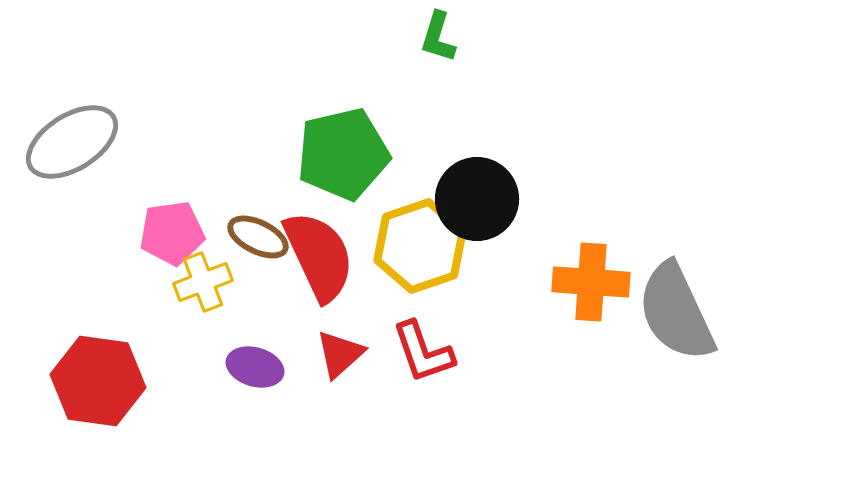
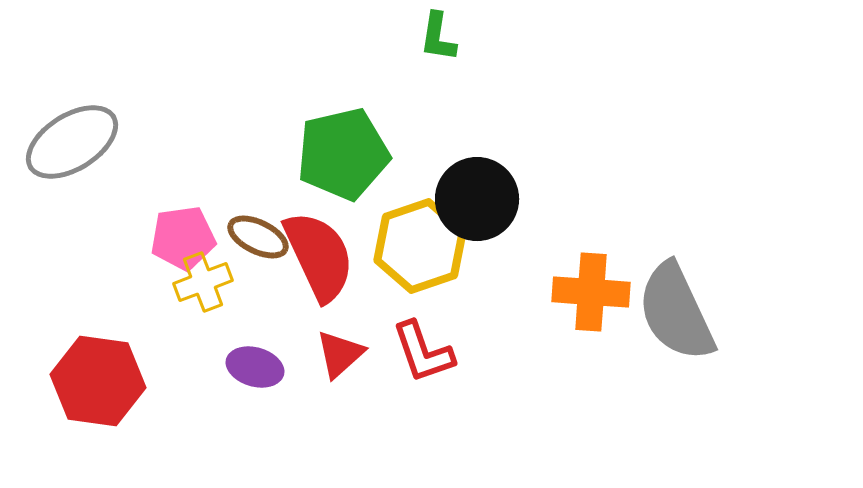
green L-shape: rotated 8 degrees counterclockwise
pink pentagon: moved 11 px right, 5 px down
orange cross: moved 10 px down
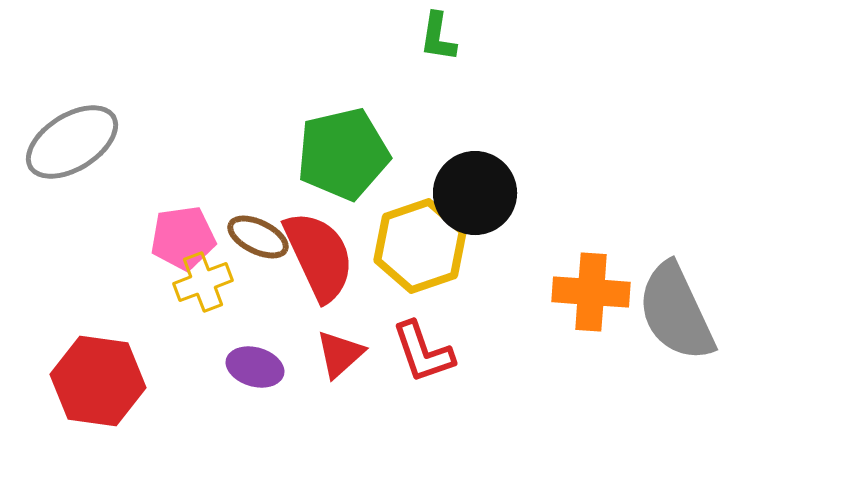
black circle: moved 2 px left, 6 px up
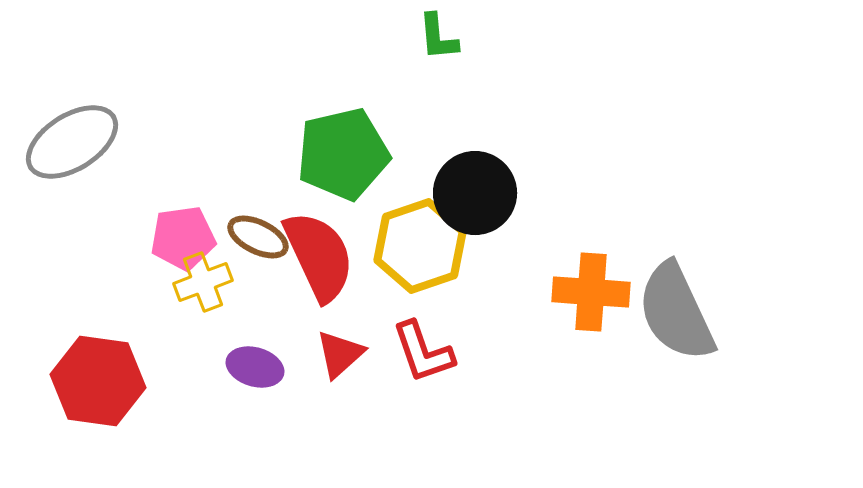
green L-shape: rotated 14 degrees counterclockwise
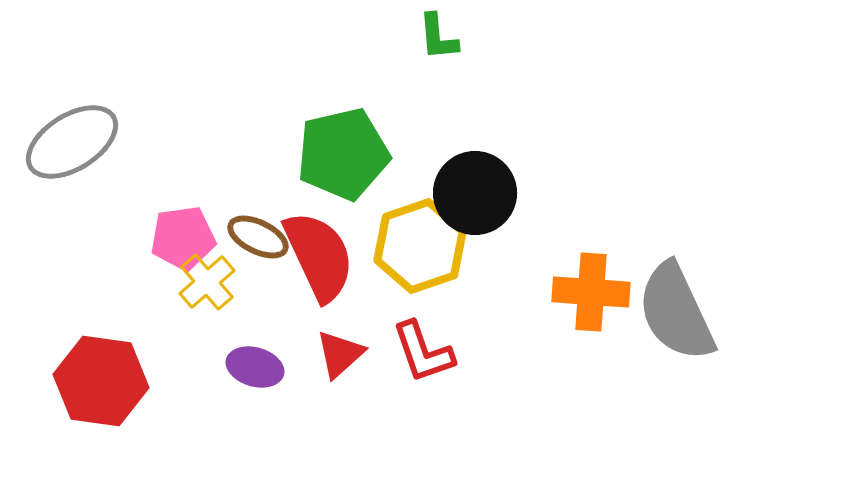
yellow cross: moved 4 px right; rotated 20 degrees counterclockwise
red hexagon: moved 3 px right
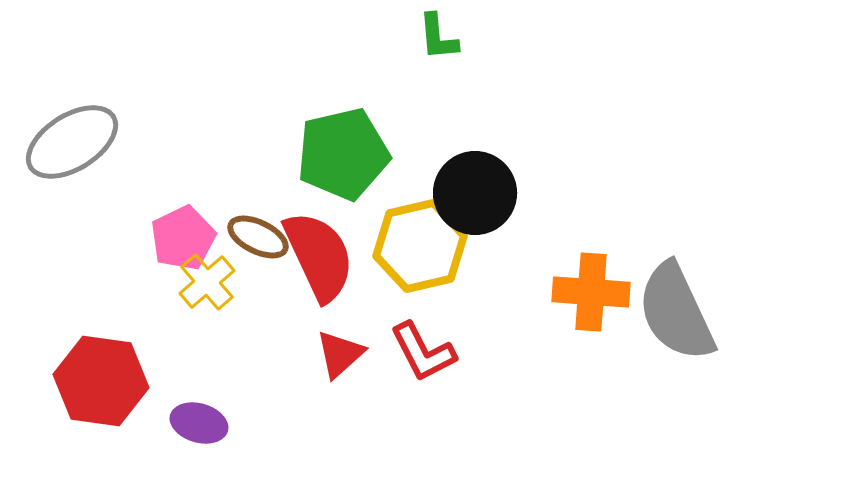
pink pentagon: rotated 18 degrees counterclockwise
yellow hexagon: rotated 6 degrees clockwise
red L-shape: rotated 8 degrees counterclockwise
purple ellipse: moved 56 px left, 56 px down
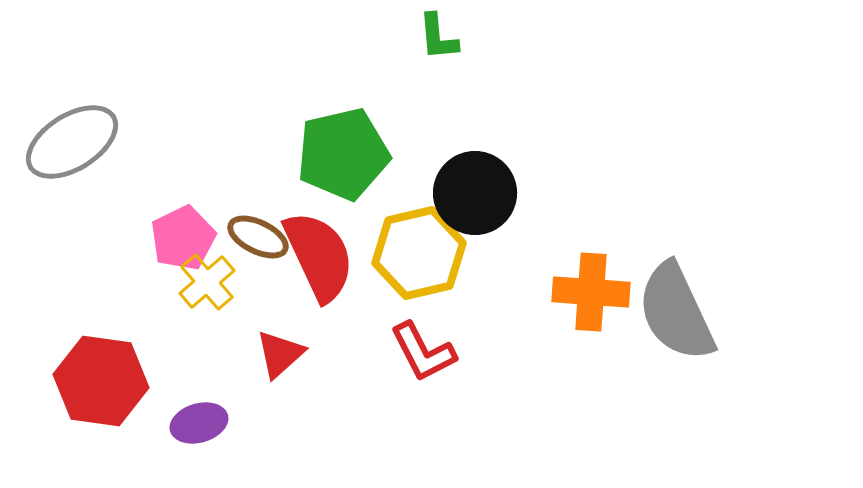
yellow hexagon: moved 1 px left, 7 px down
red triangle: moved 60 px left
purple ellipse: rotated 32 degrees counterclockwise
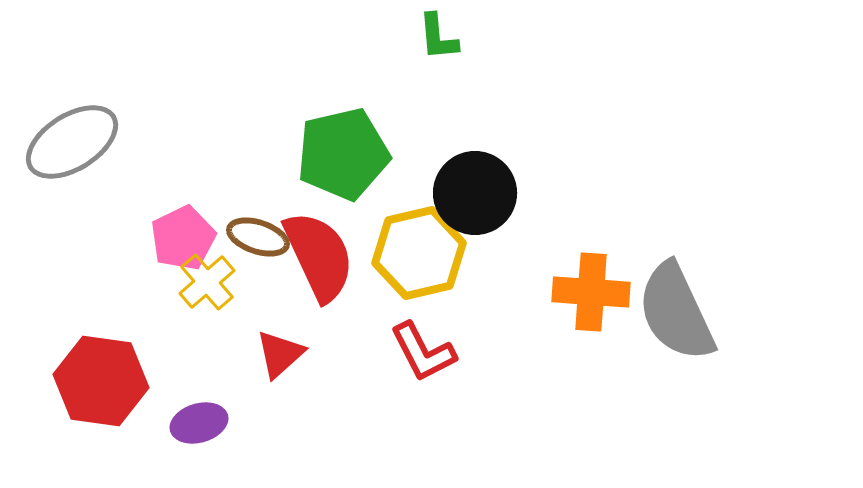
brown ellipse: rotated 8 degrees counterclockwise
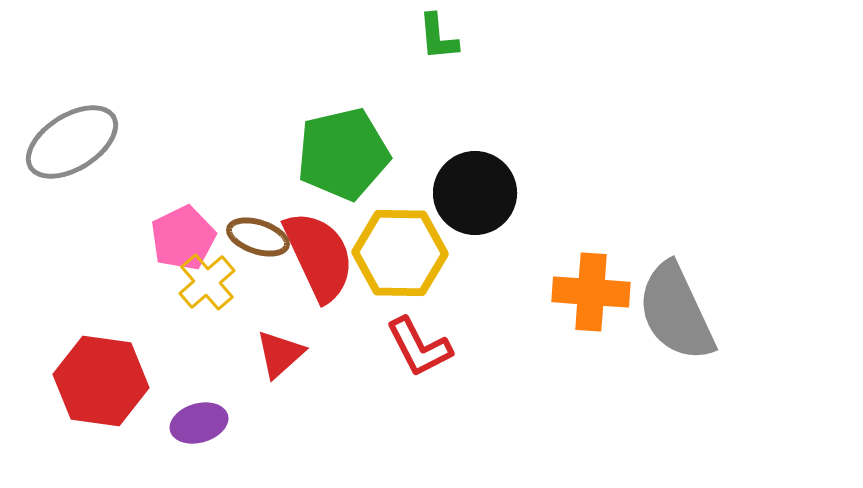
yellow hexagon: moved 19 px left; rotated 14 degrees clockwise
red L-shape: moved 4 px left, 5 px up
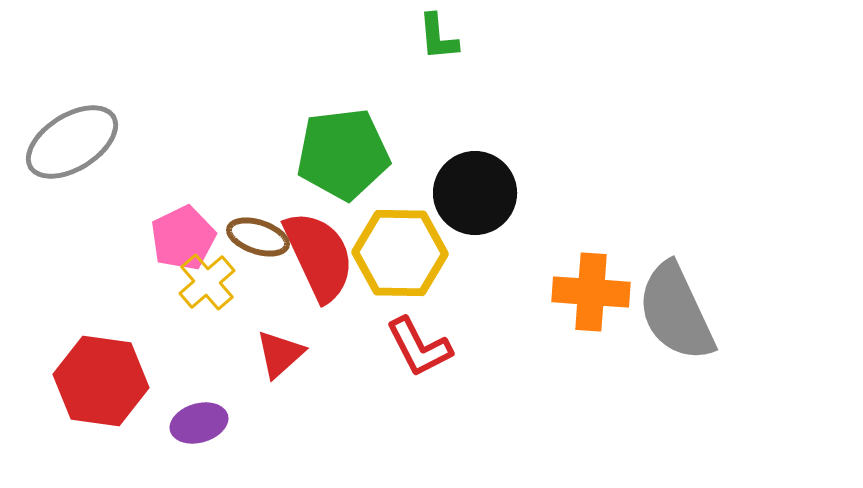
green pentagon: rotated 6 degrees clockwise
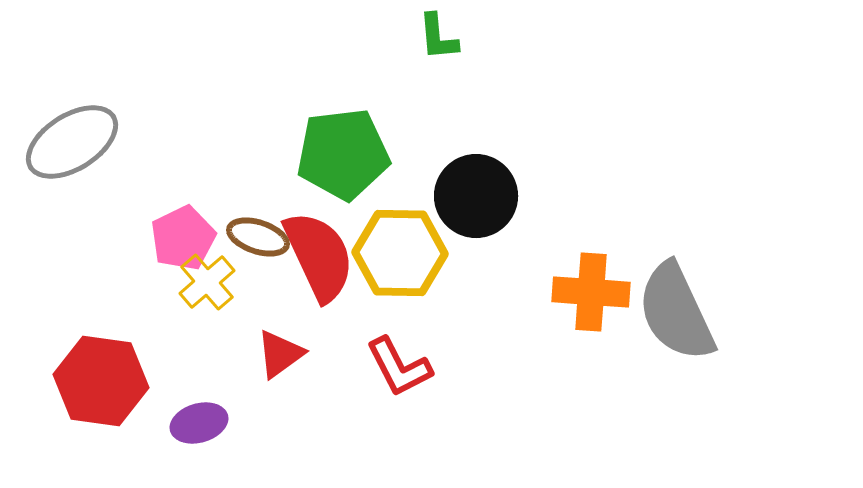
black circle: moved 1 px right, 3 px down
red L-shape: moved 20 px left, 20 px down
red triangle: rotated 6 degrees clockwise
